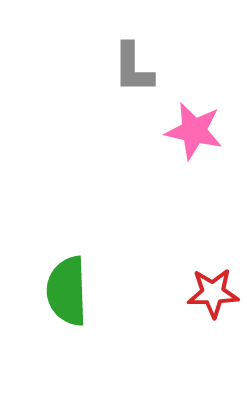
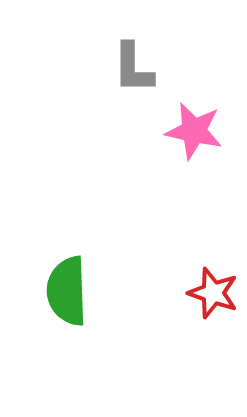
red star: rotated 21 degrees clockwise
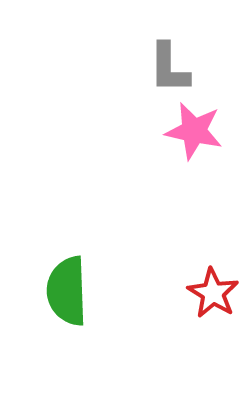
gray L-shape: moved 36 px right
red star: rotated 12 degrees clockwise
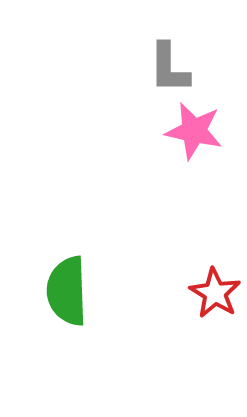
red star: moved 2 px right
